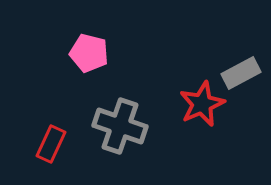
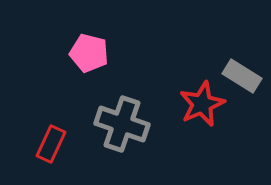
gray rectangle: moved 1 px right, 3 px down; rotated 60 degrees clockwise
gray cross: moved 2 px right, 2 px up
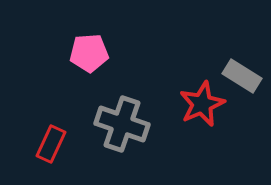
pink pentagon: rotated 18 degrees counterclockwise
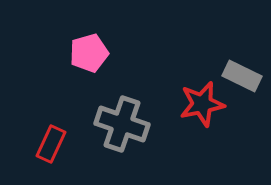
pink pentagon: rotated 12 degrees counterclockwise
gray rectangle: rotated 6 degrees counterclockwise
red star: rotated 12 degrees clockwise
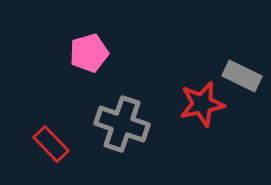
red rectangle: rotated 69 degrees counterclockwise
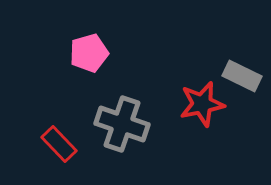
red rectangle: moved 8 px right
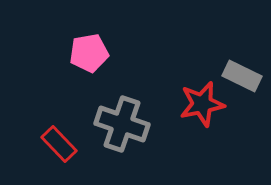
pink pentagon: rotated 6 degrees clockwise
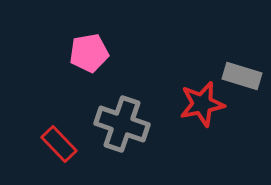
gray rectangle: rotated 9 degrees counterclockwise
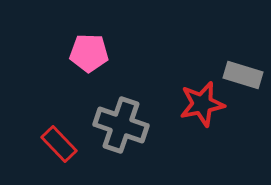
pink pentagon: rotated 12 degrees clockwise
gray rectangle: moved 1 px right, 1 px up
gray cross: moved 1 px left, 1 px down
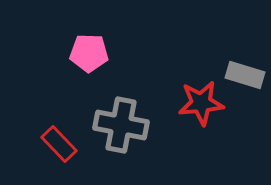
gray rectangle: moved 2 px right
red star: moved 1 px left, 1 px up; rotated 6 degrees clockwise
gray cross: rotated 8 degrees counterclockwise
